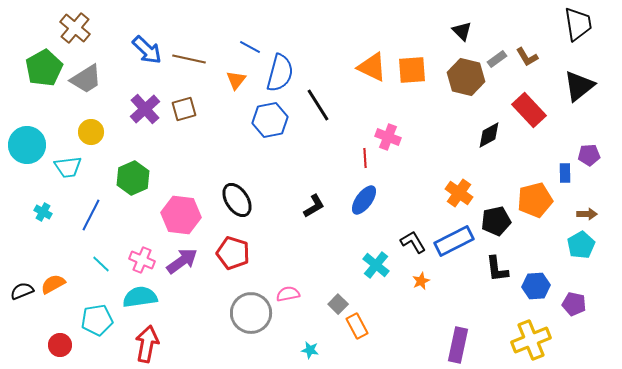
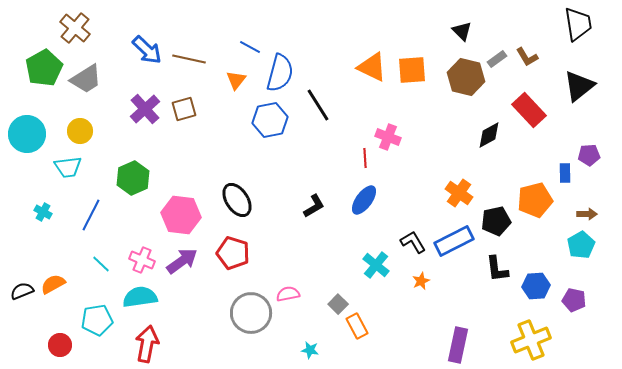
yellow circle at (91, 132): moved 11 px left, 1 px up
cyan circle at (27, 145): moved 11 px up
purple pentagon at (574, 304): moved 4 px up
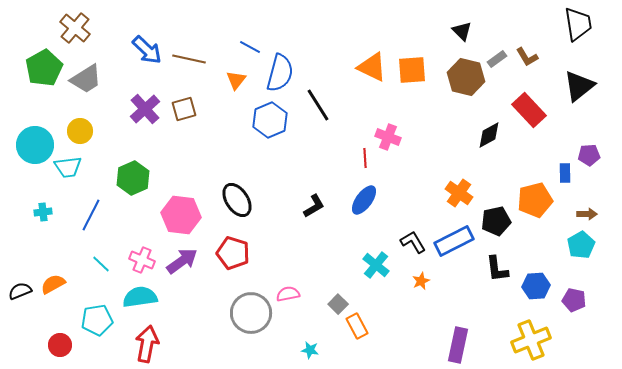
blue hexagon at (270, 120): rotated 12 degrees counterclockwise
cyan circle at (27, 134): moved 8 px right, 11 px down
cyan cross at (43, 212): rotated 36 degrees counterclockwise
black semicircle at (22, 291): moved 2 px left
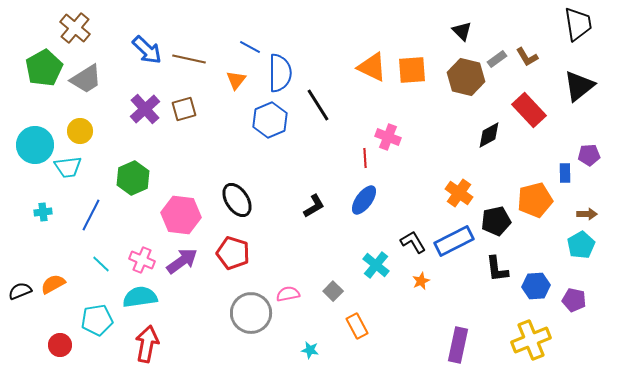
blue semicircle at (280, 73): rotated 15 degrees counterclockwise
gray square at (338, 304): moved 5 px left, 13 px up
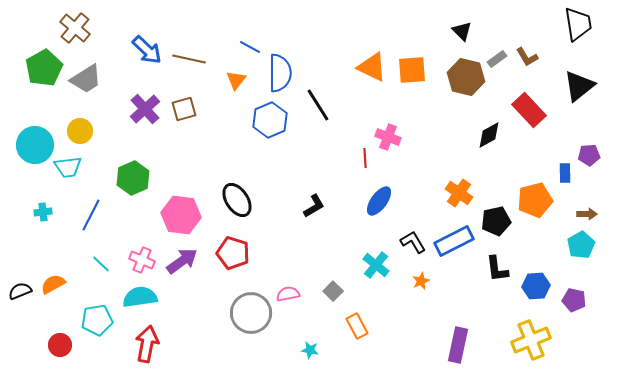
blue ellipse at (364, 200): moved 15 px right, 1 px down
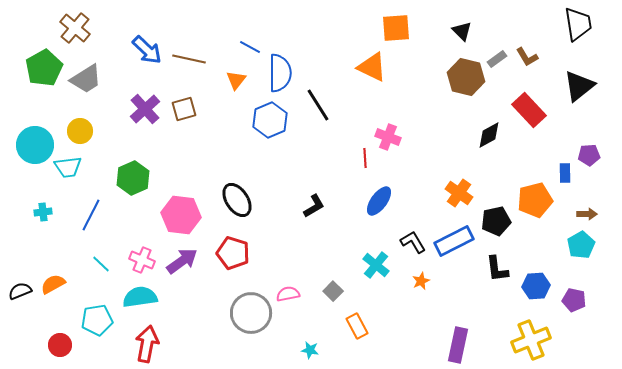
orange square at (412, 70): moved 16 px left, 42 px up
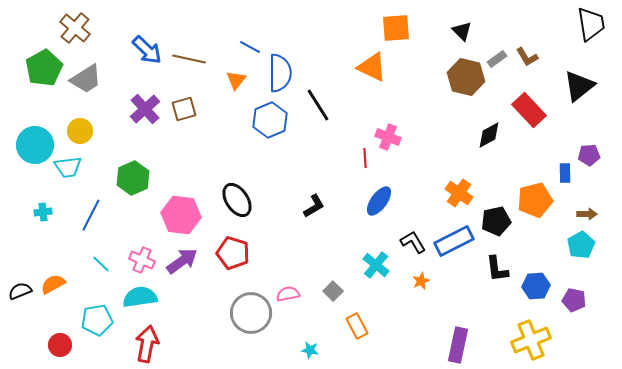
black trapezoid at (578, 24): moved 13 px right
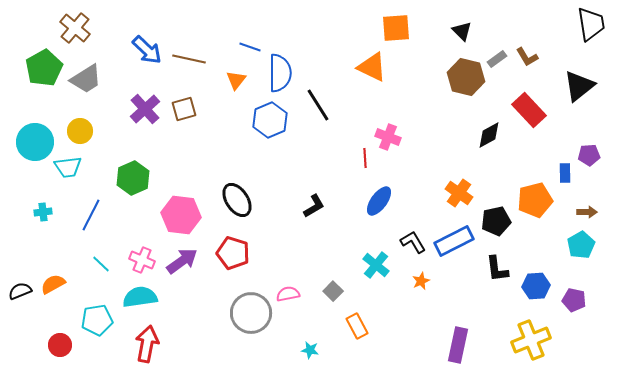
blue line at (250, 47): rotated 10 degrees counterclockwise
cyan circle at (35, 145): moved 3 px up
brown arrow at (587, 214): moved 2 px up
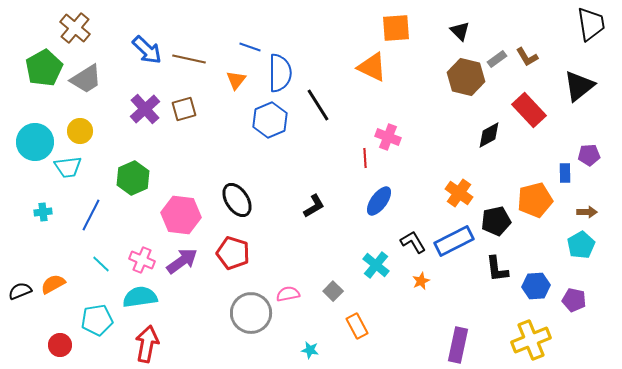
black triangle at (462, 31): moved 2 px left
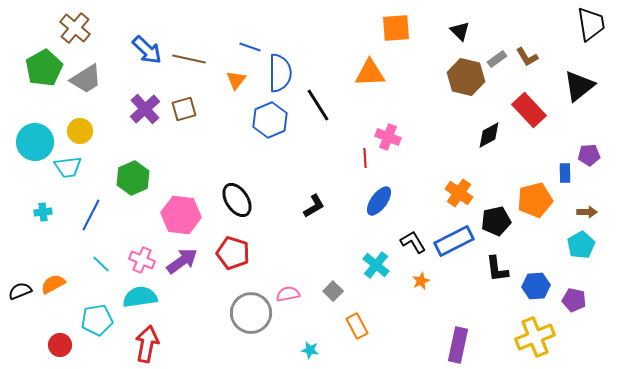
orange triangle at (372, 67): moved 2 px left, 6 px down; rotated 28 degrees counterclockwise
yellow cross at (531, 340): moved 4 px right, 3 px up
